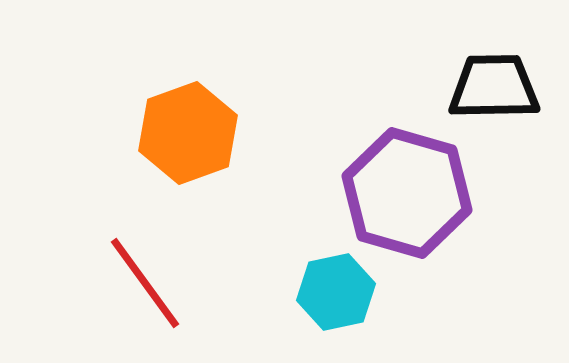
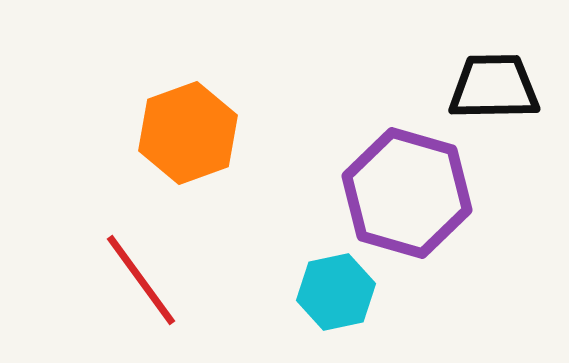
red line: moved 4 px left, 3 px up
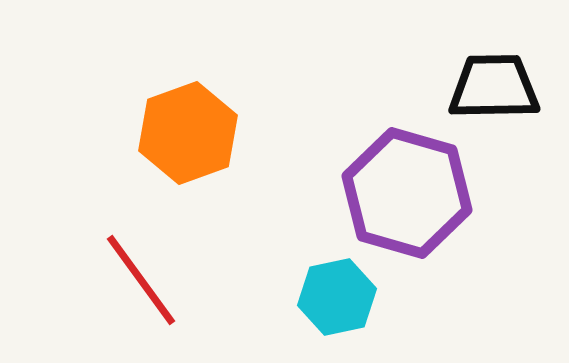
cyan hexagon: moved 1 px right, 5 px down
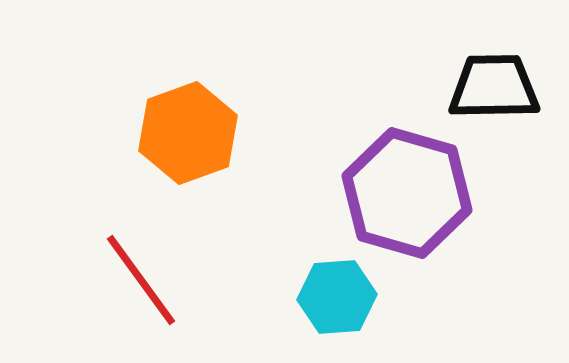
cyan hexagon: rotated 8 degrees clockwise
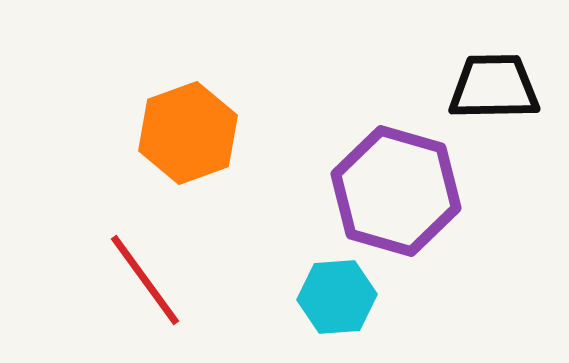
purple hexagon: moved 11 px left, 2 px up
red line: moved 4 px right
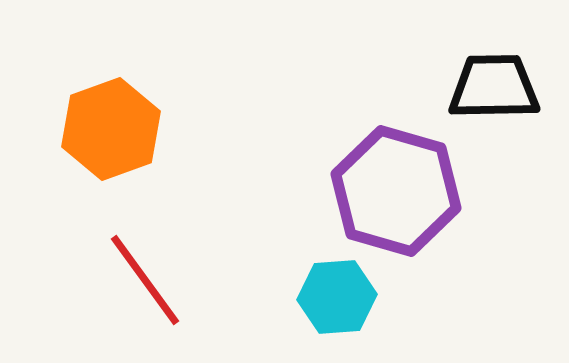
orange hexagon: moved 77 px left, 4 px up
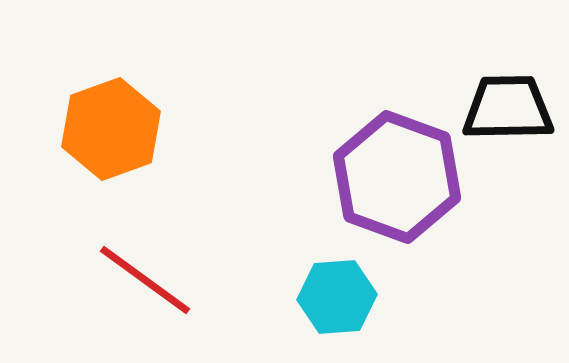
black trapezoid: moved 14 px right, 21 px down
purple hexagon: moved 1 px right, 14 px up; rotated 4 degrees clockwise
red line: rotated 18 degrees counterclockwise
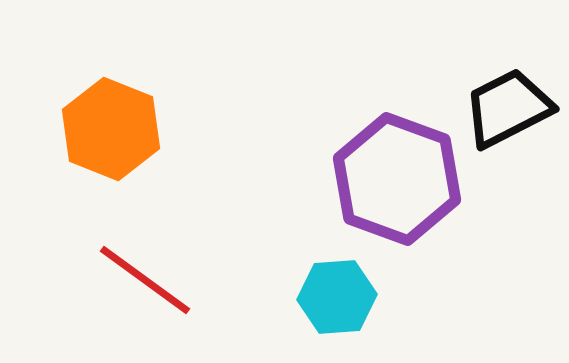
black trapezoid: rotated 26 degrees counterclockwise
orange hexagon: rotated 18 degrees counterclockwise
purple hexagon: moved 2 px down
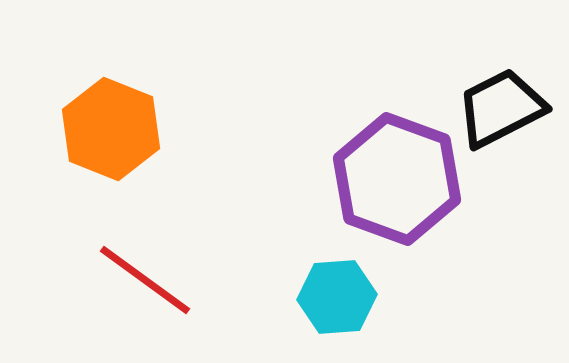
black trapezoid: moved 7 px left
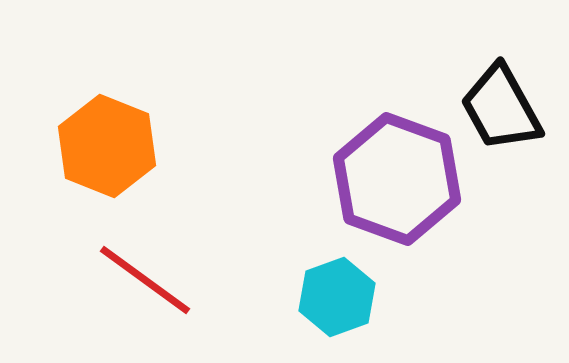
black trapezoid: rotated 92 degrees counterclockwise
orange hexagon: moved 4 px left, 17 px down
cyan hexagon: rotated 16 degrees counterclockwise
